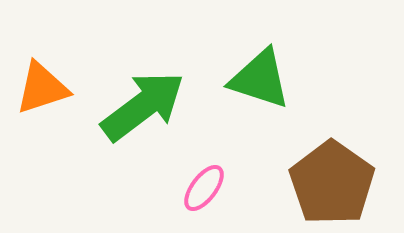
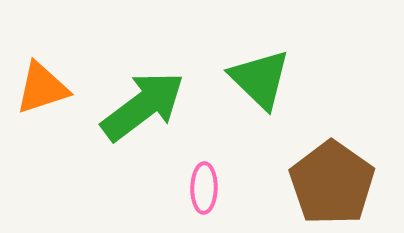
green triangle: rotated 26 degrees clockwise
pink ellipse: rotated 36 degrees counterclockwise
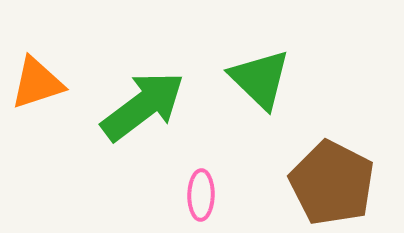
orange triangle: moved 5 px left, 5 px up
brown pentagon: rotated 8 degrees counterclockwise
pink ellipse: moved 3 px left, 7 px down
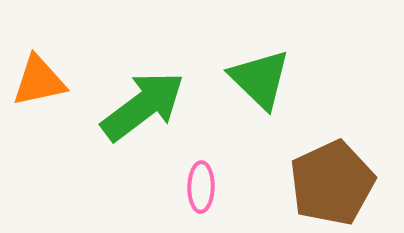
orange triangle: moved 2 px right, 2 px up; rotated 6 degrees clockwise
brown pentagon: rotated 20 degrees clockwise
pink ellipse: moved 8 px up
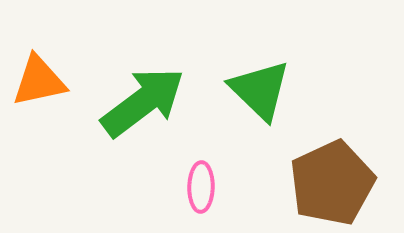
green triangle: moved 11 px down
green arrow: moved 4 px up
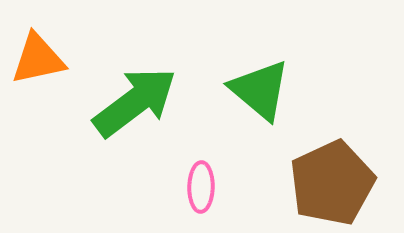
orange triangle: moved 1 px left, 22 px up
green triangle: rotated 4 degrees counterclockwise
green arrow: moved 8 px left
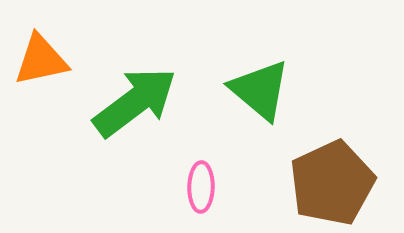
orange triangle: moved 3 px right, 1 px down
